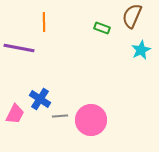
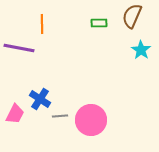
orange line: moved 2 px left, 2 px down
green rectangle: moved 3 px left, 5 px up; rotated 21 degrees counterclockwise
cyan star: rotated 12 degrees counterclockwise
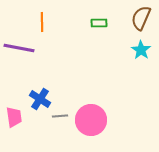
brown semicircle: moved 9 px right, 2 px down
orange line: moved 2 px up
pink trapezoid: moved 1 px left, 3 px down; rotated 35 degrees counterclockwise
